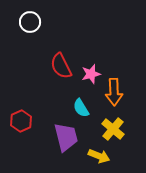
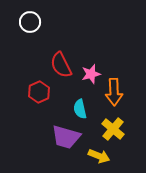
red semicircle: moved 1 px up
cyan semicircle: moved 1 px left, 1 px down; rotated 18 degrees clockwise
red hexagon: moved 18 px right, 29 px up
purple trapezoid: rotated 120 degrees clockwise
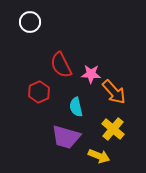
pink star: rotated 18 degrees clockwise
orange arrow: rotated 40 degrees counterclockwise
cyan semicircle: moved 4 px left, 2 px up
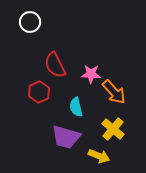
red semicircle: moved 6 px left
